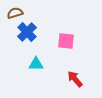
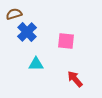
brown semicircle: moved 1 px left, 1 px down
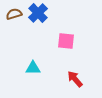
blue cross: moved 11 px right, 19 px up
cyan triangle: moved 3 px left, 4 px down
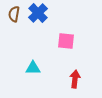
brown semicircle: rotated 63 degrees counterclockwise
red arrow: rotated 48 degrees clockwise
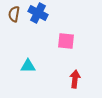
blue cross: rotated 18 degrees counterclockwise
cyan triangle: moved 5 px left, 2 px up
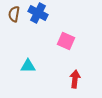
pink square: rotated 18 degrees clockwise
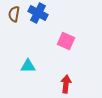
red arrow: moved 9 px left, 5 px down
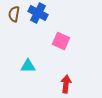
pink square: moved 5 px left
